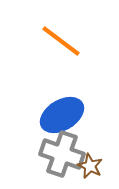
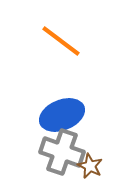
blue ellipse: rotated 9 degrees clockwise
gray cross: moved 2 px up
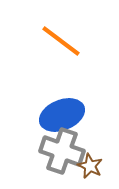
gray cross: moved 1 px up
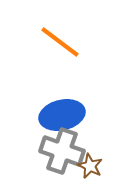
orange line: moved 1 px left, 1 px down
blue ellipse: rotated 9 degrees clockwise
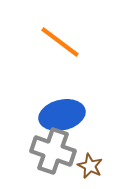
gray cross: moved 9 px left
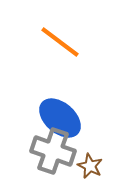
blue ellipse: moved 2 px left, 3 px down; rotated 54 degrees clockwise
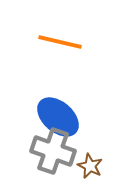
orange line: rotated 24 degrees counterclockwise
blue ellipse: moved 2 px left, 1 px up
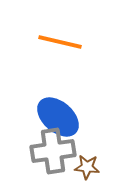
gray cross: rotated 27 degrees counterclockwise
brown star: moved 3 px left, 1 px down; rotated 20 degrees counterclockwise
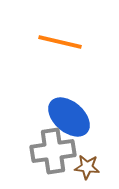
blue ellipse: moved 11 px right
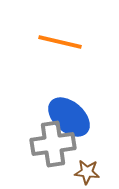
gray cross: moved 7 px up
brown star: moved 5 px down
